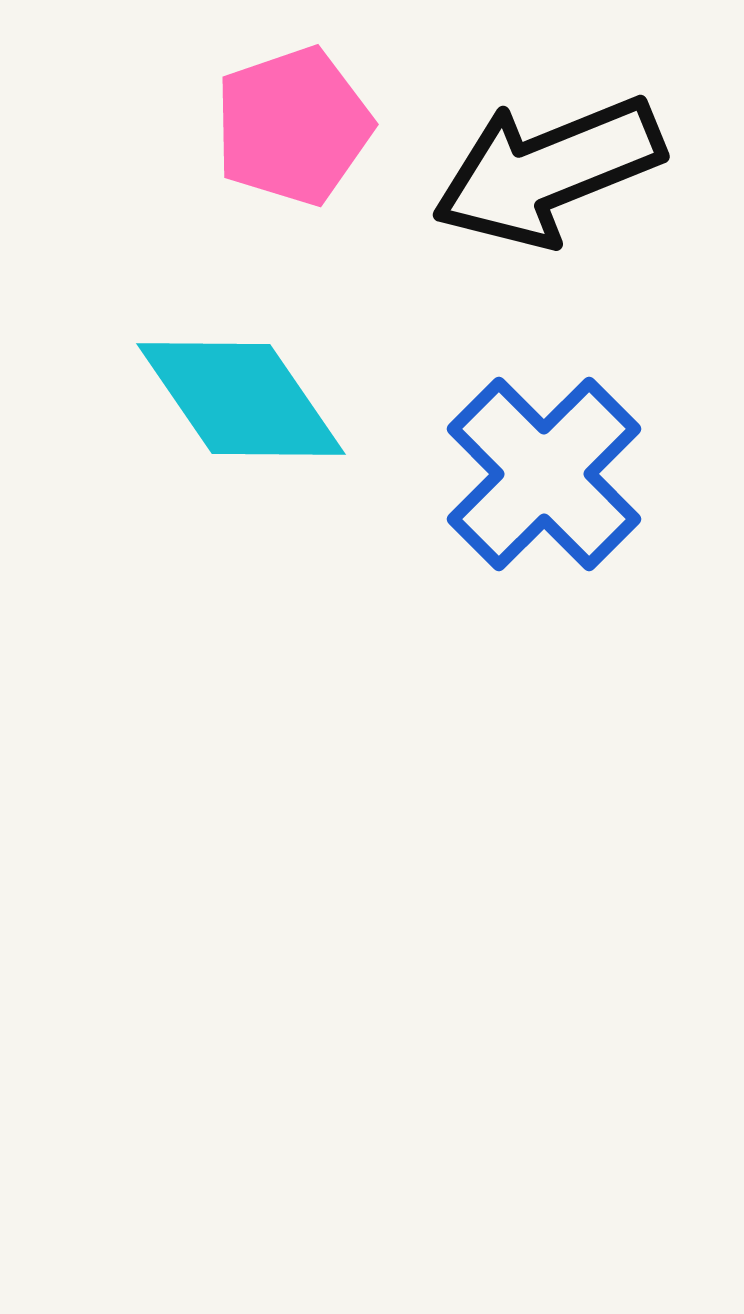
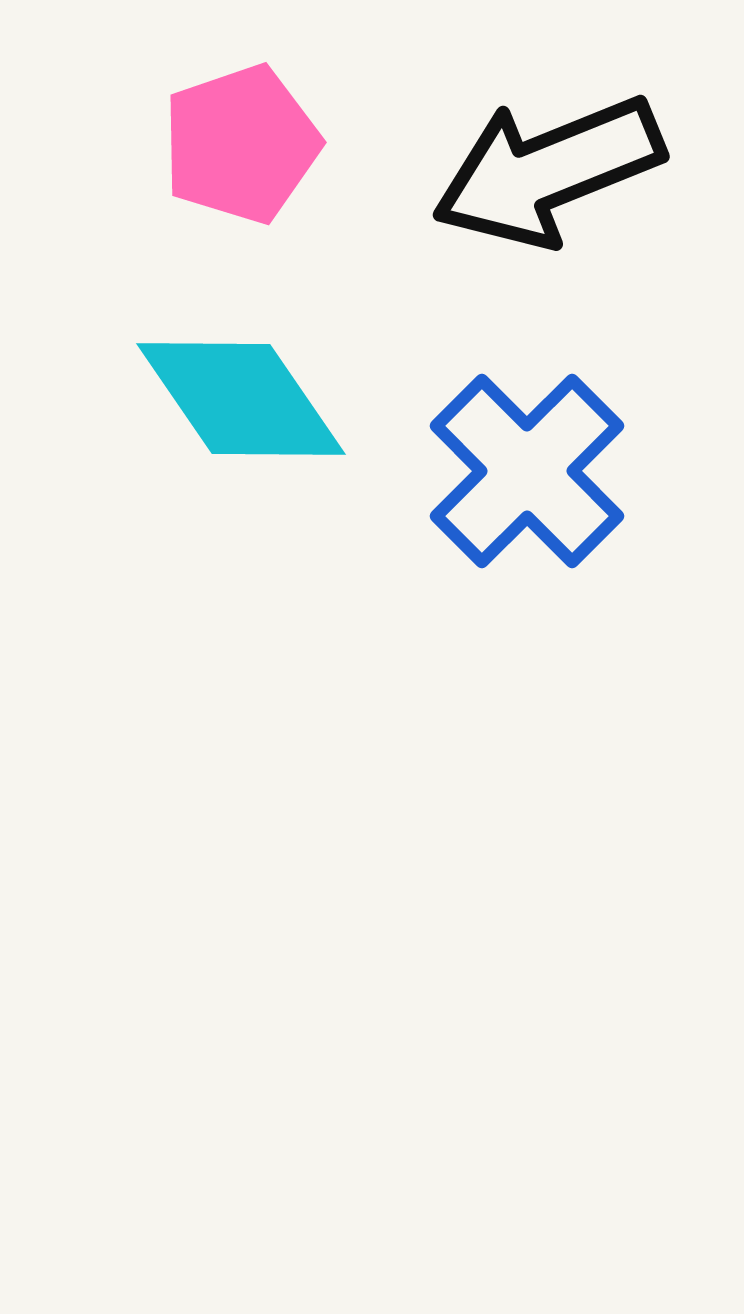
pink pentagon: moved 52 px left, 18 px down
blue cross: moved 17 px left, 3 px up
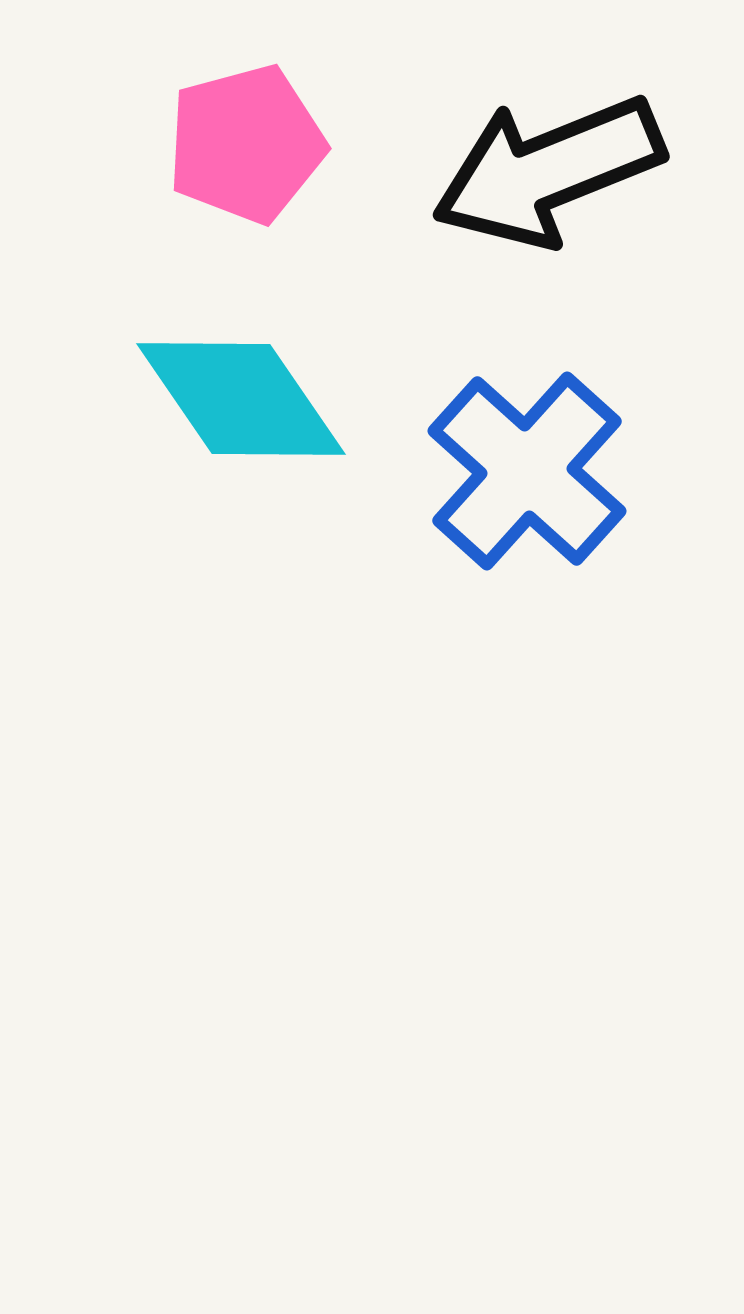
pink pentagon: moved 5 px right; rotated 4 degrees clockwise
blue cross: rotated 3 degrees counterclockwise
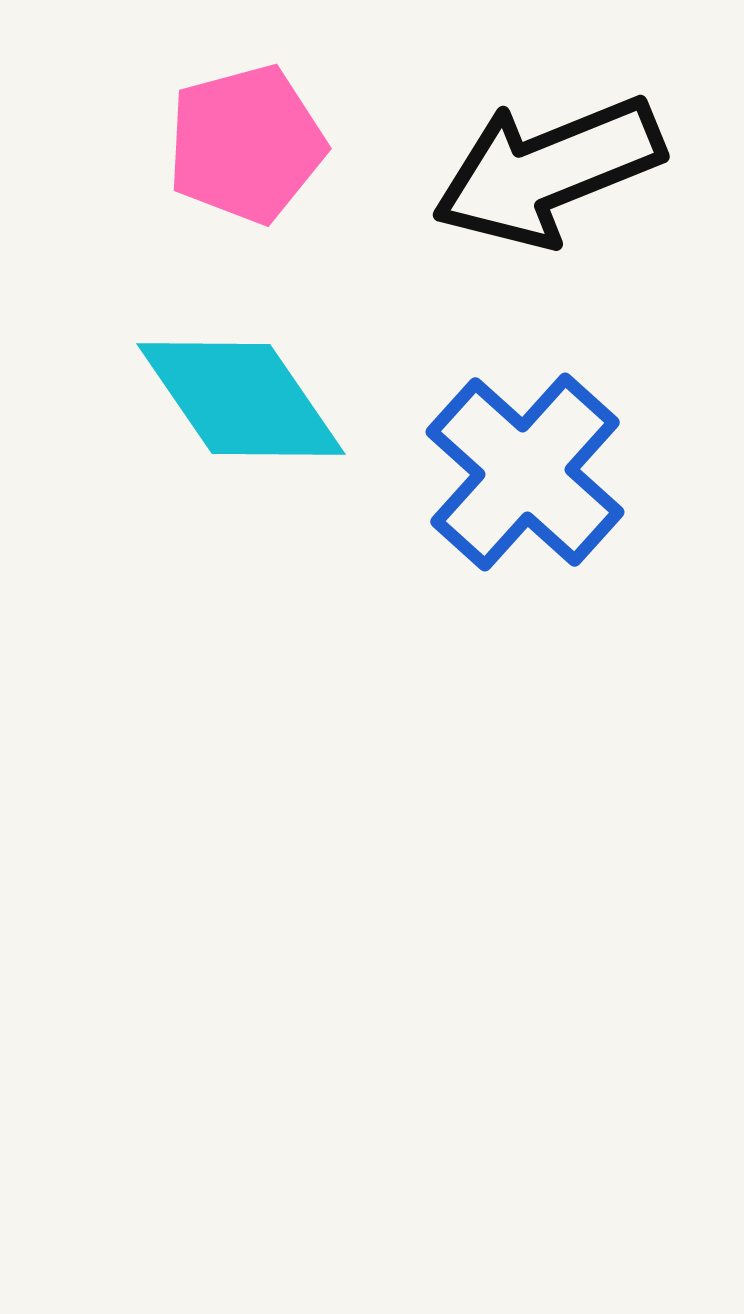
blue cross: moved 2 px left, 1 px down
